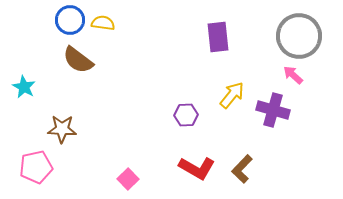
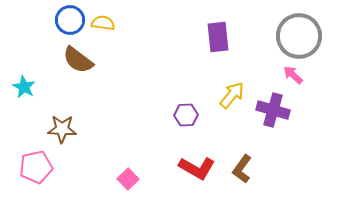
brown L-shape: rotated 8 degrees counterclockwise
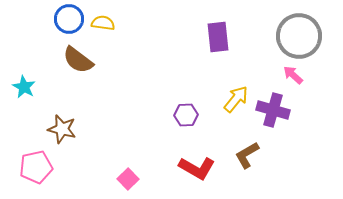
blue circle: moved 1 px left, 1 px up
yellow arrow: moved 4 px right, 4 px down
brown star: rotated 12 degrees clockwise
brown L-shape: moved 5 px right, 14 px up; rotated 24 degrees clockwise
